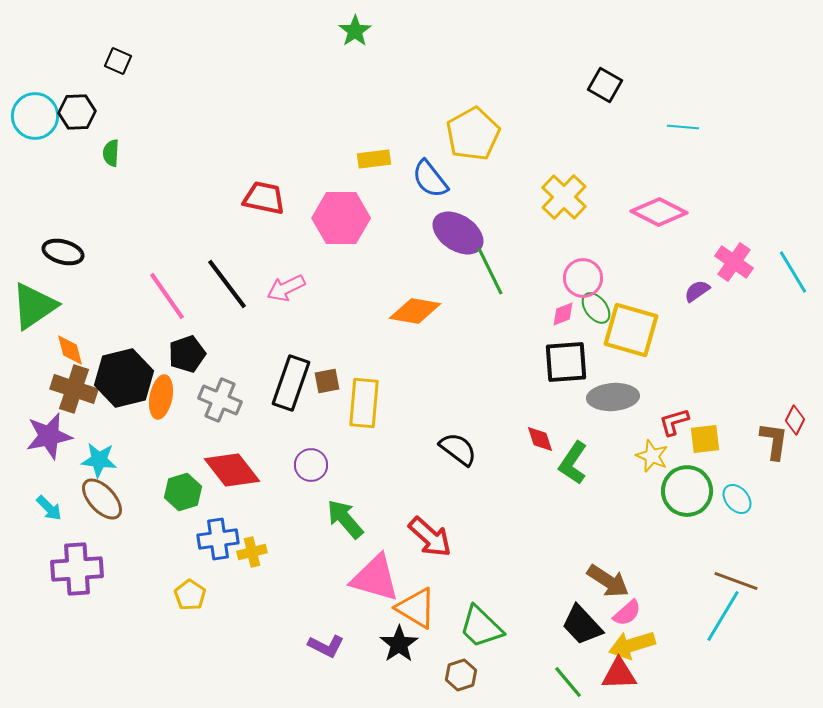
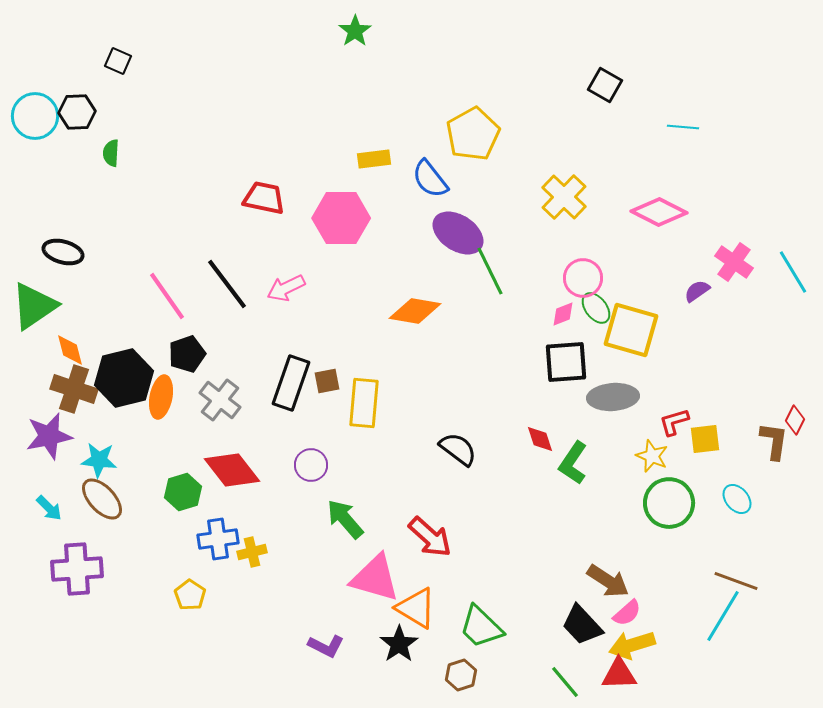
gray cross at (220, 400): rotated 15 degrees clockwise
green circle at (687, 491): moved 18 px left, 12 px down
green line at (568, 682): moved 3 px left
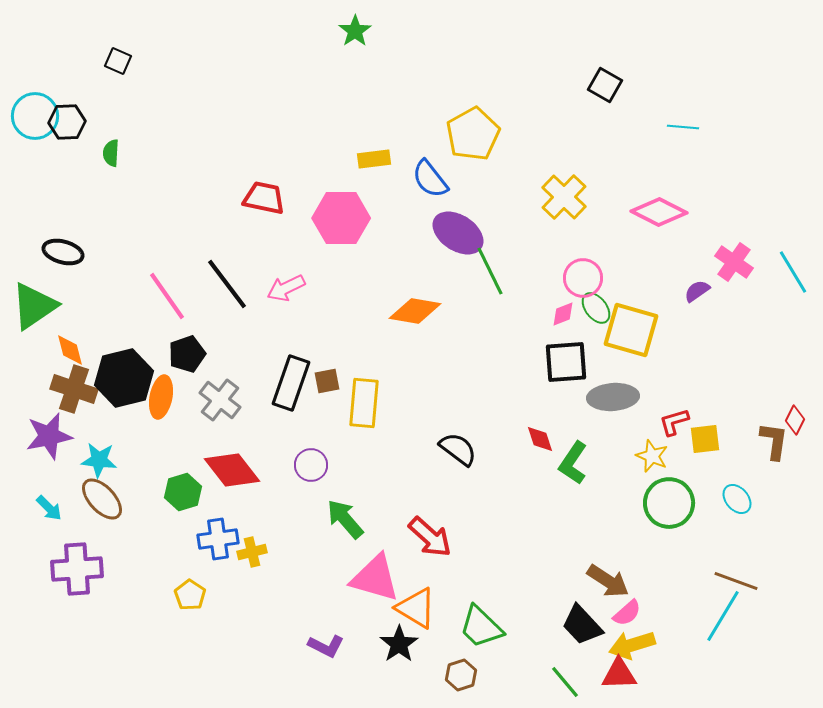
black hexagon at (77, 112): moved 10 px left, 10 px down
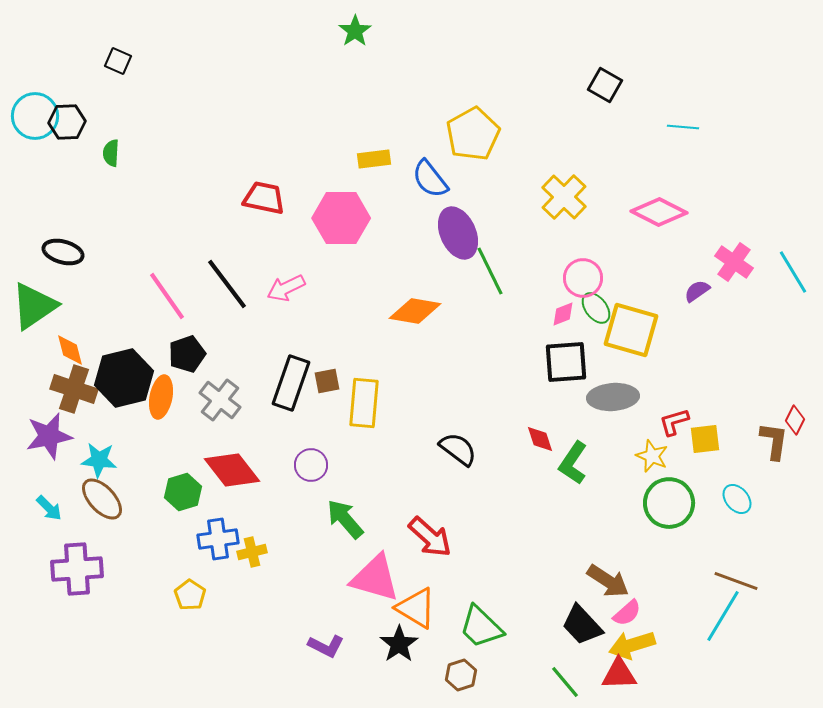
purple ellipse at (458, 233): rotated 33 degrees clockwise
